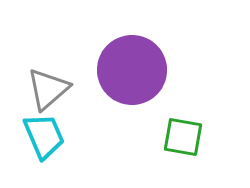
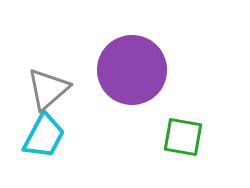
cyan trapezoid: rotated 51 degrees clockwise
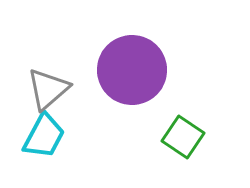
green square: rotated 24 degrees clockwise
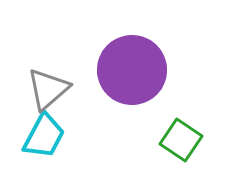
green square: moved 2 px left, 3 px down
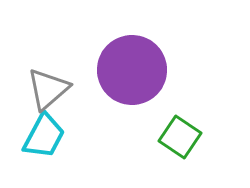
green square: moved 1 px left, 3 px up
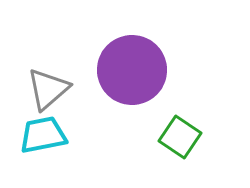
cyan trapezoid: moved 1 px left, 1 px up; rotated 129 degrees counterclockwise
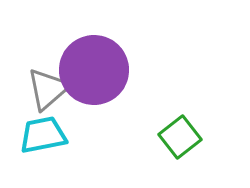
purple circle: moved 38 px left
green square: rotated 18 degrees clockwise
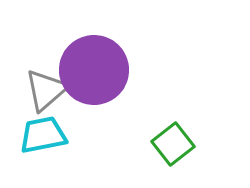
gray triangle: moved 2 px left, 1 px down
green square: moved 7 px left, 7 px down
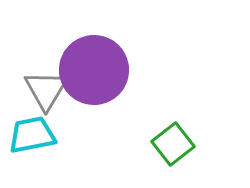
gray triangle: rotated 18 degrees counterclockwise
cyan trapezoid: moved 11 px left
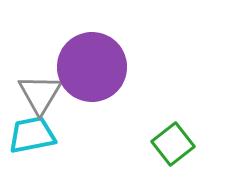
purple circle: moved 2 px left, 3 px up
gray triangle: moved 6 px left, 4 px down
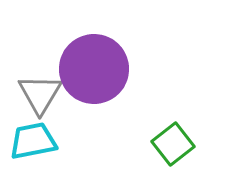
purple circle: moved 2 px right, 2 px down
cyan trapezoid: moved 1 px right, 6 px down
